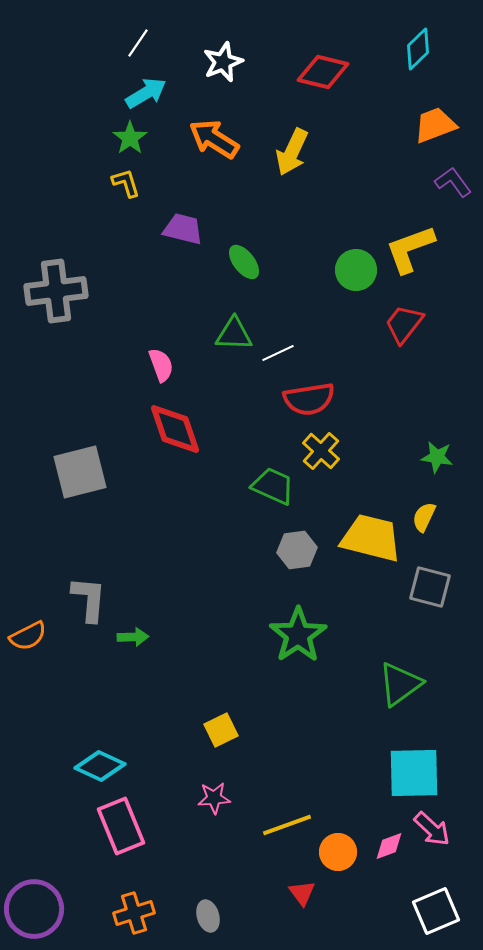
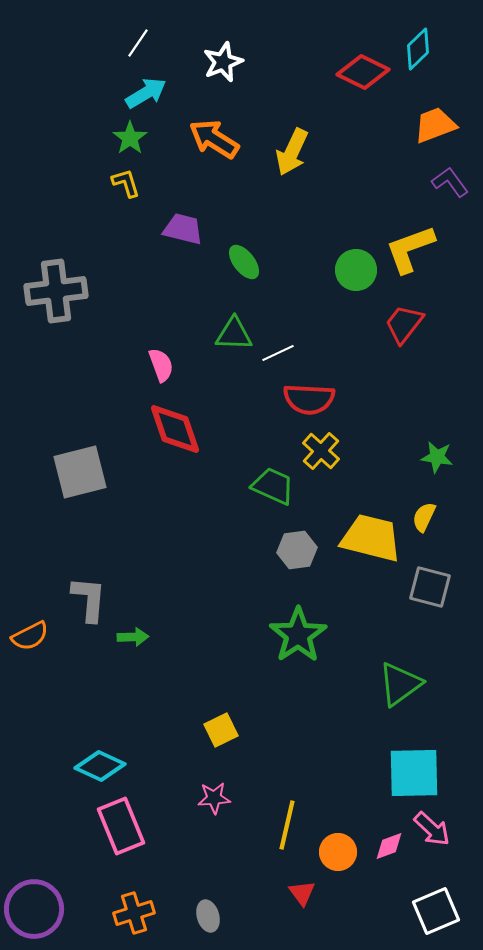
red diamond at (323, 72): moved 40 px right; rotated 12 degrees clockwise
purple L-shape at (453, 182): moved 3 px left
red semicircle at (309, 399): rotated 12 degrees clockwise
orange semicircle at (28, 636): moved 2 px right
yellow line at (287, 825): rotated 57 degrees counterclockwise
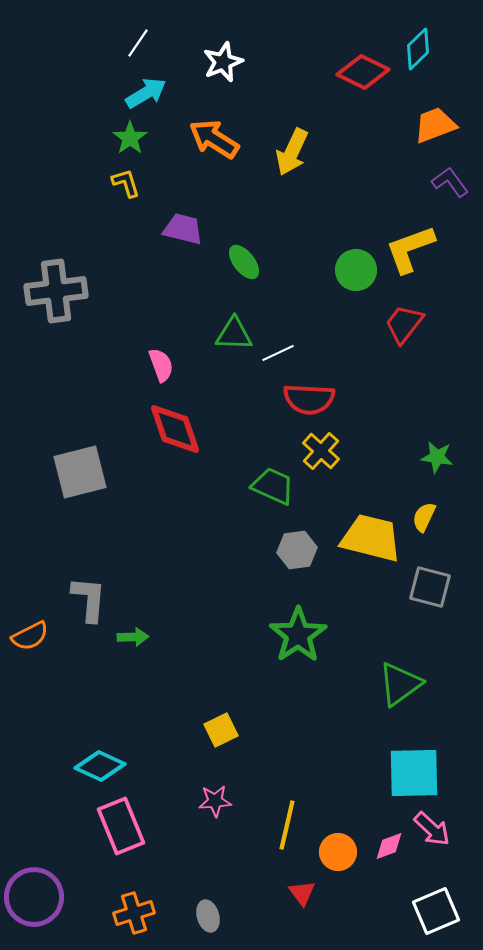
pink star at (214, 798): moved 1 px right, 3 px down
purple circle at (34, 909): moved 12 px up
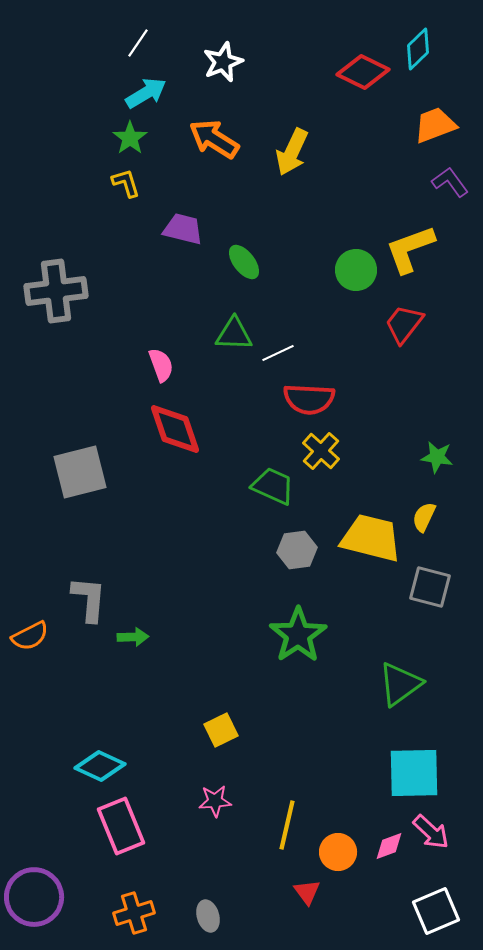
pink arrow at (432, 829): moved 1 px left, 3 px down
red triangle at (302, 893): moved 5 px right, 1 px up
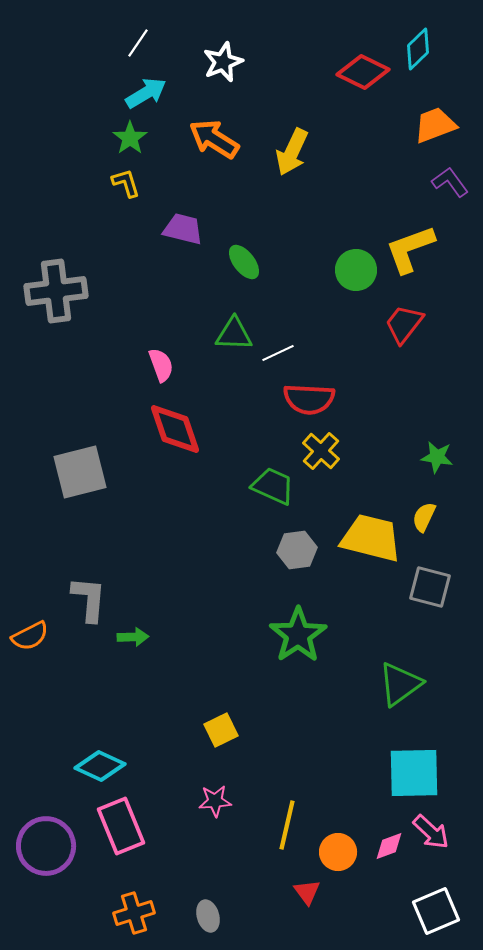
purple circle at (34, 897): moved 12 px right, 51 px up
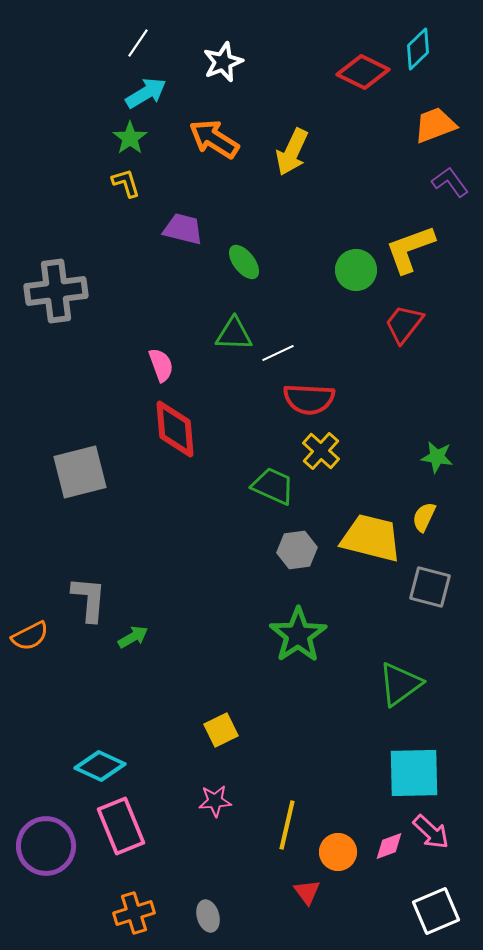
red diamond at (175, 429): rotated 14 degrees clockwise
green arrow at (133, 637): rotated 28 degrees counterclockwise
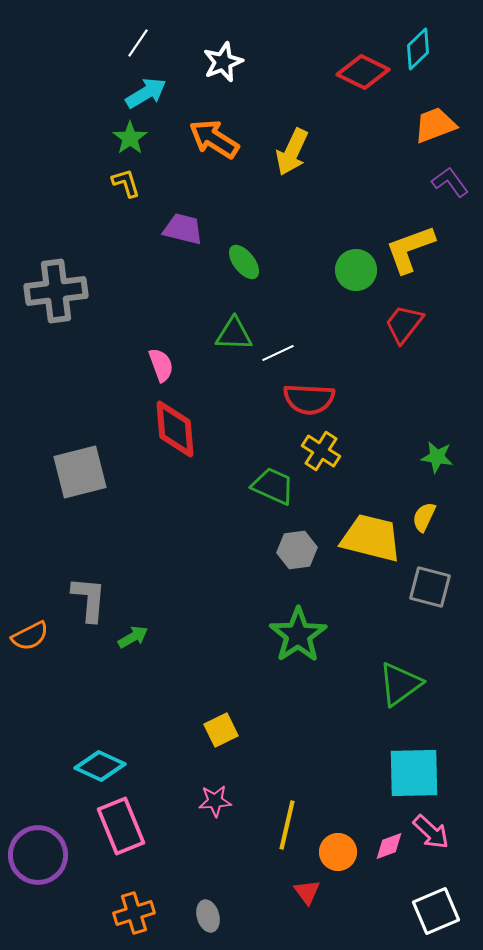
yellow cross at (321, 451): rotated 9 degrees counterclockwise
purple circle at (46, 846): moved 8 px left, 9 px down
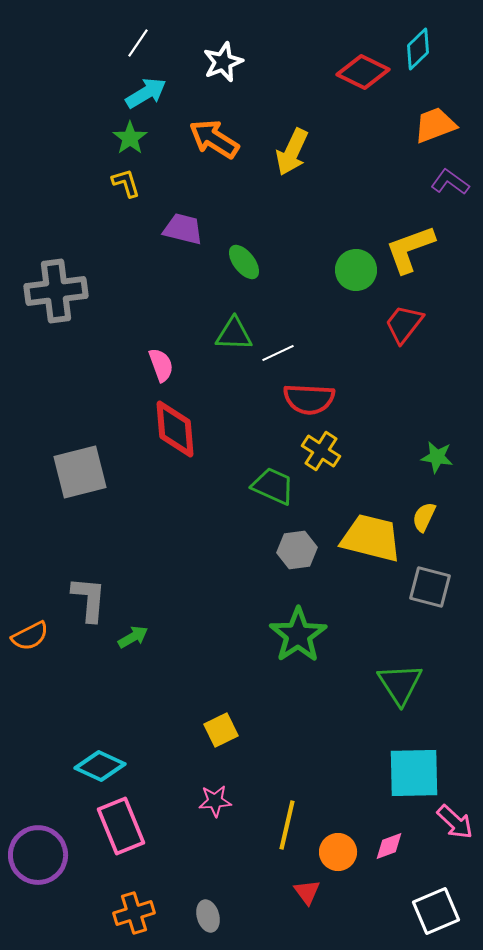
purple L-shape at (450, 182): rotated 18 degrees counterclockwise
green triangle at (400, 684): rotated 27 degrees counterclockwise
pink arrow at (431, 832): moved 24 px right, 10 px up
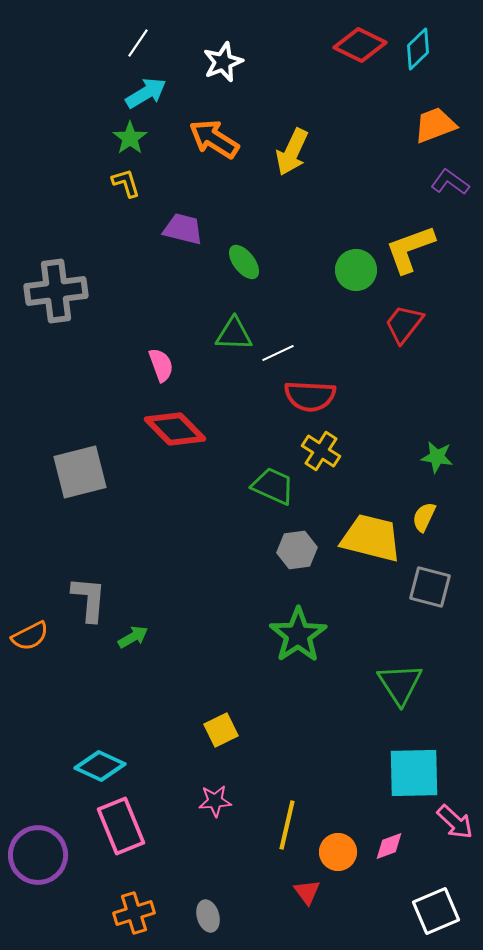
red diamond at (363, 72): moved 3 px left, 27 px up
red semicircle at (309, 399): moved 1 px right, 3 px up
red diamond at (175, 429): rotated 40 degrees counterclockwise
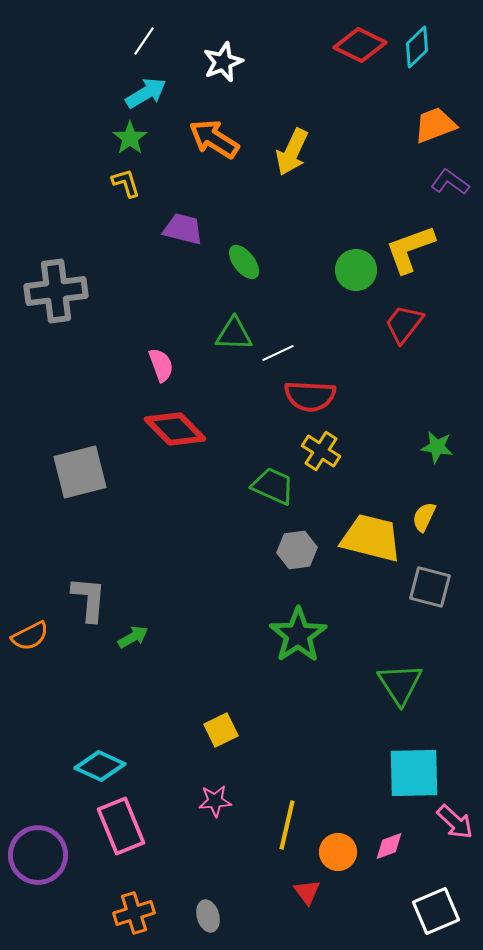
white line at (138, 43): moved 6 px right, 2 px up
cyan diamond at (418, 49): moved 1 px left, 2 px up
green star at (437, 457): moved 10 px up
